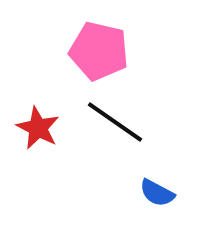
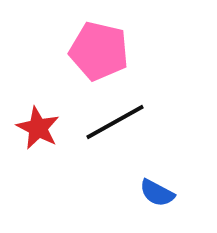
black line: rotated 64 degrees counterclockwise
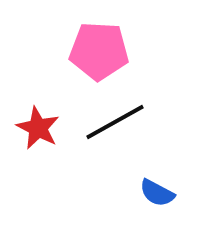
pink pentagon: rotated 10 degrees counterclockwise
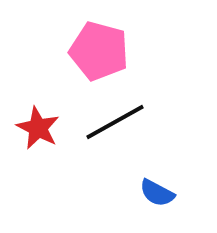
pink pentagon: rotated 12 degrees clockwise
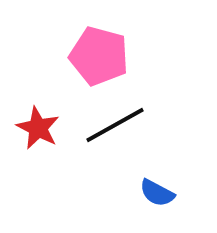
pink pentagon: moved 5 px down
black line: moved 3 px down
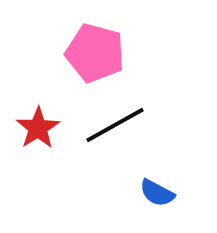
pink pentagon: moved 4 px left, 3 px up
red star: rotated 12 degrees clockwise
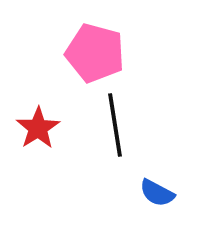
black line: rotated 70 degrees counterclockwise
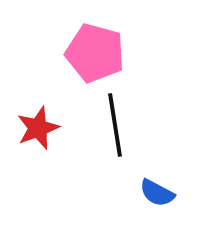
red star: rotated 12 degrees clockwise
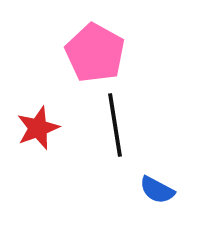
pink pentagon: rotated 14 degrees clockwise
blue semicircle: moved 3 px up
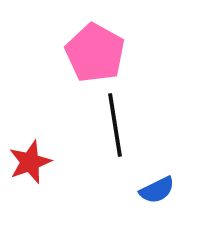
red star: moved 8 px left, 34 px down
blue semicircle: rotated 54 degrees counterclockwise
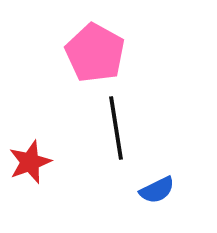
black line: moved 1 px right, 3 px down
